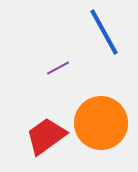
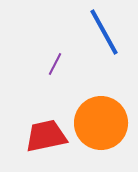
purple line: moved 3 px left, 4 px up; rotated 35 degrees counterclockwise
red trapezoid: rotated 24 degrees clockwise
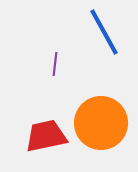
purple line: rotated 20 degrees counterclockwise
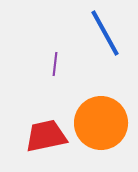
blue line: moved 1 px right, 1 px down
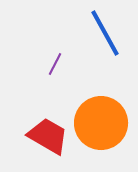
purple line: rotated 20 degrees clockwise
red trapezoid: moved 2 px right; rotated 42 degrees clockwise
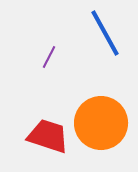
purple line: moved 6 px left, 7 px up
red trapezoid: rotated 12 degrees counterclockwise
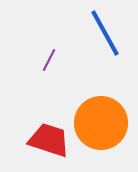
purple line: moved 3 px down
red trapezoid: moved 1 px right, 4 px down
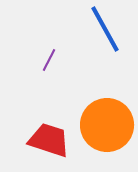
blue line: moved 4 px up
orange circle: moved 6 px right, 2 px down
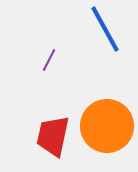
orange circle: moved 1 px down
red trapezoid: moved 4 px right, 4 px up; rotated 96 degrees counterclockwise
